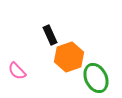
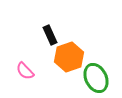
pink semicircle: moved 8 px right
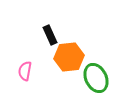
orange hexagon: rotated 12 degrees clockwise
pink semicircle: rotated 54 degrees clockwise
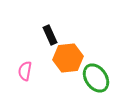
orange hexagon: moved 1 px left, 1 px down
green ellipse: rotated 8 degrees counterclockwise
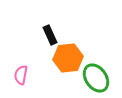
pink semicircle: moved 4 px left, 4 px down
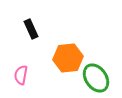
black rectangle: moved 19 px left, 6 px up
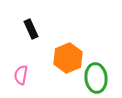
orange hexagon: rotated 16 degrees counterclockwise
green ellipse: rotated 28 degrees clockwise
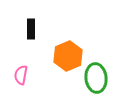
black rectangle: rotated 24 degrees clockwise
orange hexagon: moved 2 px up
